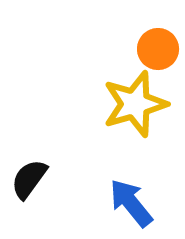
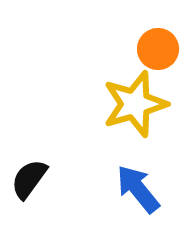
blue arrow: moved 7 px right, 14 px up
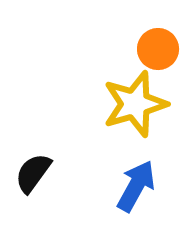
black semicircle: moved 4 px right, 6 px up
blue arrow: moved 2 px left, 3 px up; rotated 68 degrees clockwise
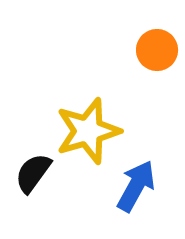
orange circle: moved 1 px left, 1 px down
yellow star: moved 47 px left, 27 px down
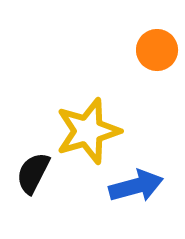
black semicircle: rotated 9 degrees counterclockwise
blue arrow: rotated 46 degrees clockwise
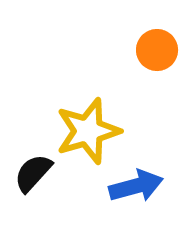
black semicircle: rotated 15 degrees clockwise
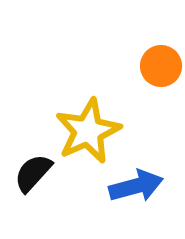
orange circle: moved 4 px right, 16 px down
yellow star: rotated 8 degrees counterclockwise
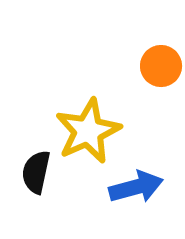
black semicircle: moved 3 px right, 1 px up; rotated 30 degrees counterclockwise
blue arrow: moved 1 px down
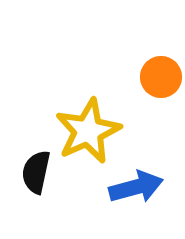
orange circle: moved 11 px down
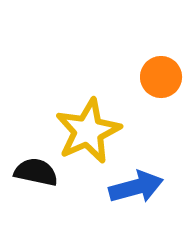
black semicircle: rotated 90 degrees clockwise
